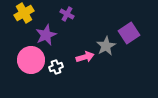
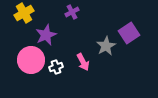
purple cross: moved 5 px right, 2 px up; rotated 32 degrees clockwise
pink arrow: moved 2 px left, 5 px down; rotated 78 degrees clockwise
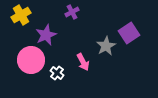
yellow cross: moved 3 px left, 2 px down
white cross: moved 1 px right, 6 px down; rotated 32 degrees counterclockwise
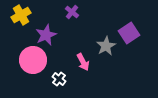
purple cross: rotated 24 degrees counterclockwise
pink circle: moved 2 px right
white cross: moved 2 px right, 6 px down
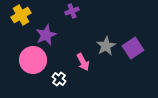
purple cross: moved 1 px up; rotated 32 degrees clockwise
purple square: moved 4 px right, 15 px down
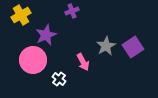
purple square: moved 1 px up
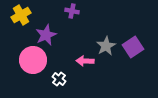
purple cross: rotated 32 degrees clockwise
pink arrow: moved 2 px right, 1 px up; rotated 120 degrees clockwise
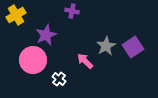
yellow cross: moved 5 px left
pink arrow: rotated 42 degrees clockwise
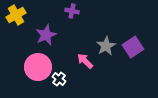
pink circle: moved 5 px right, 7 px down
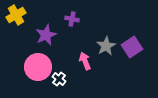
purple cross: moved 8 px down
purple square: moved 1 px left
pink arrow: rotated 24 degrees clockwise
